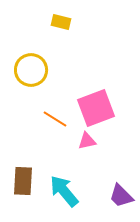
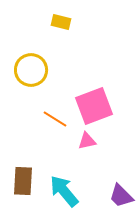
pink square: moved 2 px left, 2 px up
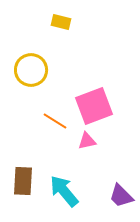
orange line: moved 2 px down
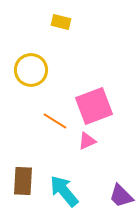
pink triangle: rotated 12 degrees counterclockwise
